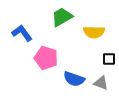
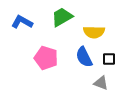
blue L-shape: moved 11 px up; rotated 25 degrees counterclockwise
blue semicircle: moved 10 px right, 22 px up; rotated 45 degrees clockwise
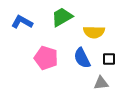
blue semicircle: moved 2 px left, 1 px down
gray triangle: rotated 28 degrees counterclockwise
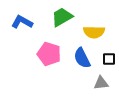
pink pentagon: moved 3 px right, 4 px up
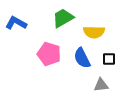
green trapezoid: moved 1 px right, 1 px down
blue L-shape: moved 6 px left, 1 px down
gray triangle: moved 2 px down
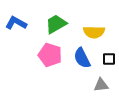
green trapezoid: moved 7 px left, 6 px down
pink pentagon: moved 1 px right, 1 px down
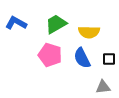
yellow semicircle: moved 5 px left
gray triangle: moved 2 px right, 2 px down
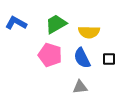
gray triangle: moved 23 px left
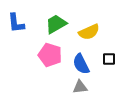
blue L-shape: rotated 125 degrees counterclockwise
yellow semicircle: rotated 25 degrees counterclockwise
blue semicircle: moved 1 px left, 6 px down
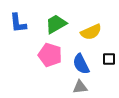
blue L-shape: moved 2 px right
yellow semicircle: moved 2 px right
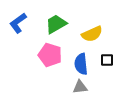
blue L-shape: rotated 60 degrees clockwise
yellow semicircle: moved 1 px right, 2 px down
black square: moved 2 px left, 1 px down
blue semicircle: rotated 20 degrees clockwise
